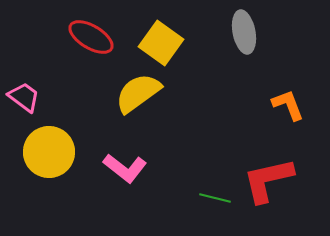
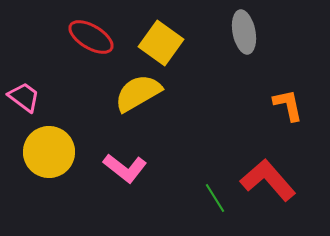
yellow semicircle: rotated 6 degrees clockwise
orange L-shape: rotated 9 degrees clockwise
red L-shape: rotated 62 degrees clockwise
green line: rotated 44 degrees clockwise
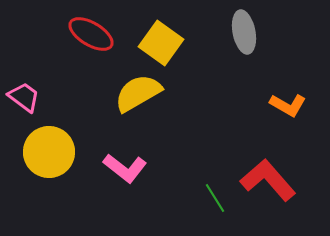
red ellipse: moved 3 px up
orange L-shape: rotated 132 degrees clockwise
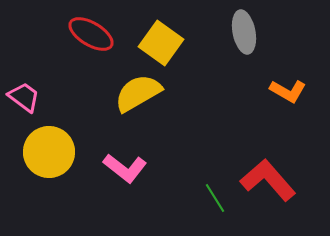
orange L-shape: moved 14 px up
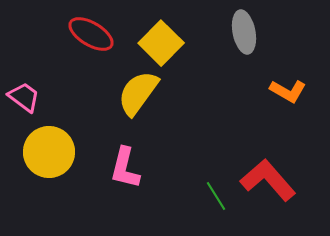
yellow square: rotated 9 degrees clockwise
yellow semicircle: rotated 24 degrees counterclockwise
pink L-shape: rotated 66 degrees clockwise
green line: moved 1 px right, 2 px up
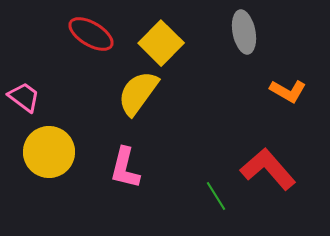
red L-shape: moved 11 px up
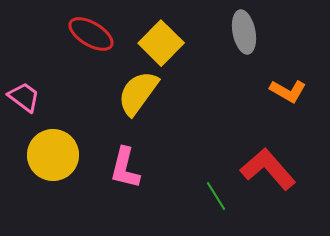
yellow circle: moved 4 px right, 3 px down
